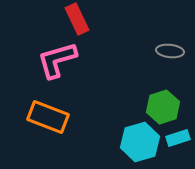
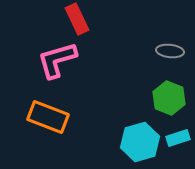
green hexagon: moved 6 px right, 9 px up; rotated 20 degrees counterclockwise
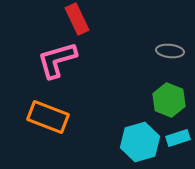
green hexagon: moved 2 px down
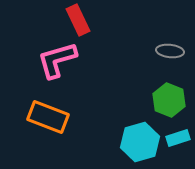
red rectangle: moved 1 px right, 1 px down
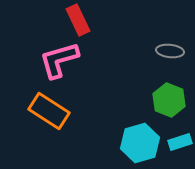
pink L-shape: moved 2 px right
orange rectangle: moved 1 px right, 6 px up; rotated 12 degrees clockwise
cyan rectangle: moved 2 px right, 4 px down
cyan hexagon: moved 1 px down
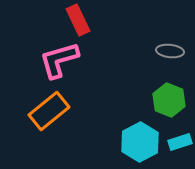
orange rectangle: rotated 72 degrees counterclockwise
cyan hexagon: moved 1 px up; rotated 12 degrees counterclockwise
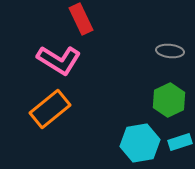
red rectangle: moved 3 px right, 1 px up
pink L-shape: rotated 132 degrees counterclockwise
green hexagon: rotated 12 degrees clockwise
orange rectangle: moved 1 px right, 2 px up
cyan hexagon: moved 1 px down; rotated 18 degrees clockwise
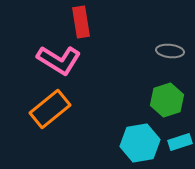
red rectangle: moved 3 px down; rotated 16 degrees clockwise
green hexagon: moved 2 px left; rotated 8 degrees clockwise
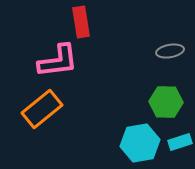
gray ellipse: rotated 16 degrees counterclockwise
pink L-shape: moved 1 px left, 1 px down; rotated 39 degrees counterclockwise
green hexagon: moved 1 px left, 2 px down; rotated 20 degrees clockwise
orange rectangle: moved 8 px left
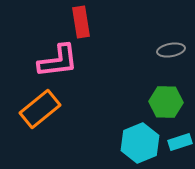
gray ellipse: moved 1 px right, 1 px up
orange rectangle: moved 2 px left
cyan hexagon: rotated 12 degrees counterclockwise
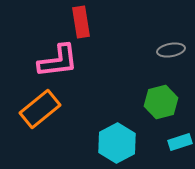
green hexagon: moved 5 px left; rotated 16 degrees counterclockwise
cyan hexagon: moved 23 px left; rotated 6 degrees counterclockwise
